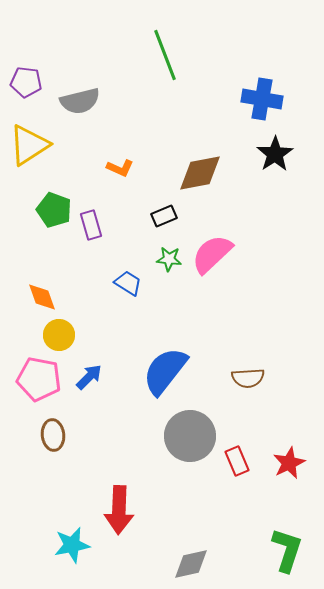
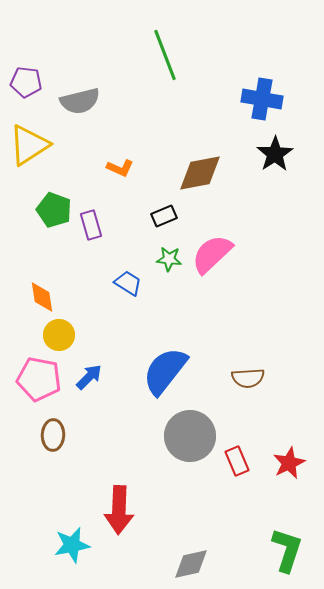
orange diamond: rotated 12 degrees clockwise
brown ellipse: rotated 8 degrees clockwise
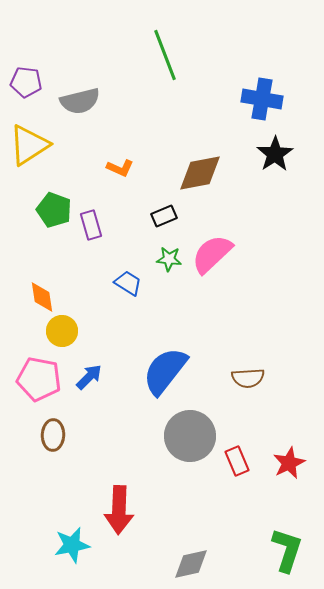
yellow circle: moved 3 px right, 4 px up
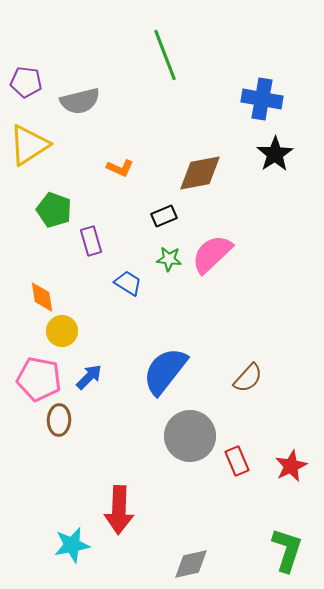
purple rectangle: moved 16 px down
brown semicircle: rotated 44 degrees counterclockwise
brown ellipse: moved 6 px right, 15 px up
red star: moved 2 px right, 3 px down
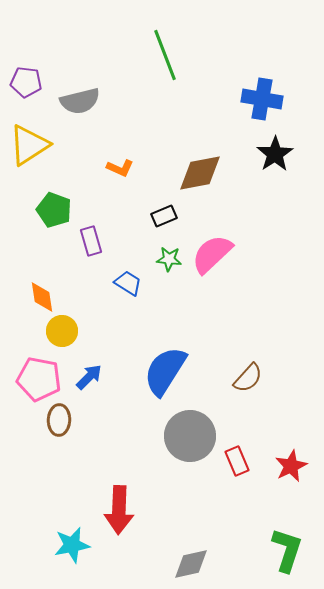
blue semicircle: rotated 6 degrees counterclockwise
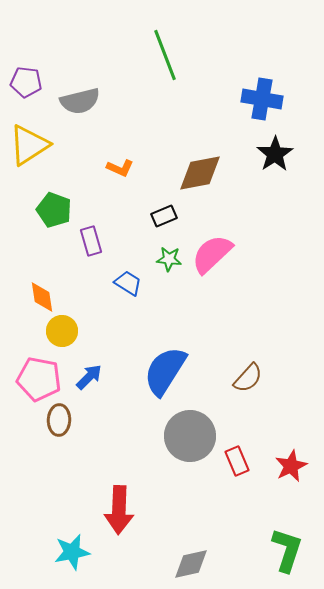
cyan star: moved 7 px down
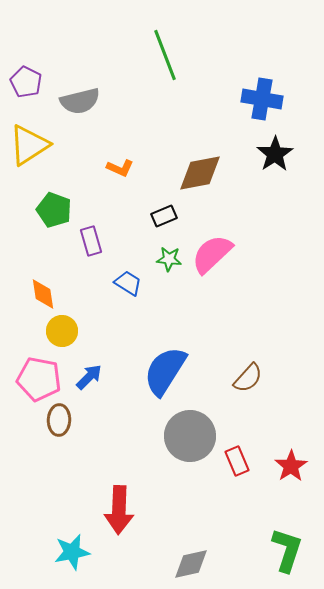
purple pentagon: rotated 20 degrees clockwise
orange diamond: moved 1 px right, 3 px up
red star: rotated 8 degrees counterclockwise
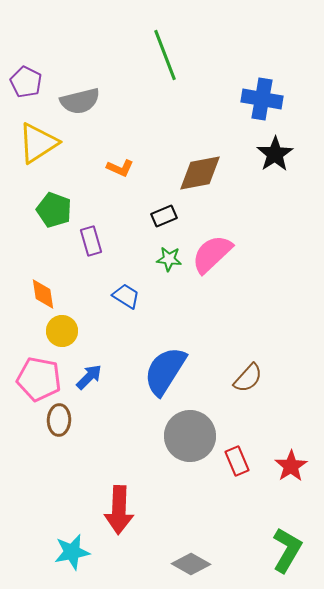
yellow triangle: moved 9 px right, 2 px up
blue trapezoid: moved 2 px left, 13 px down
green L-shape: rotated 12 degrees clockwise
gray diamond: rotated 42 degrees clockwise
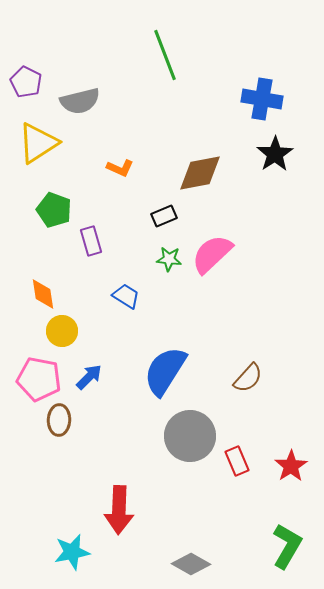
green L-shape: moved 4 px up
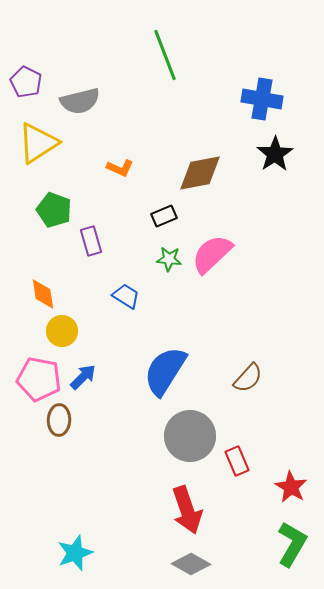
blue arrow: moved 6 px left
red star: moved 21 px down; rotated 8 degrees counterclockwise
red arrow: moved 68 px right; rotated 21 degrees counterclockwise
green L-shape: moved 5 px right, 2 px up
cyan star: moved 3 px right, 1 px down; rotated 9 degrees counterclockwise
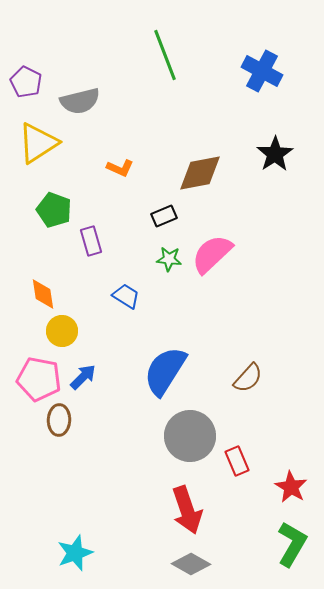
blue cross: moved 28 px up; rotated 18 degrees clockwise
